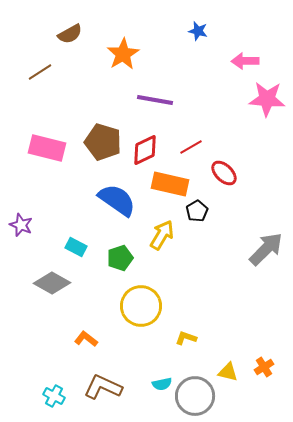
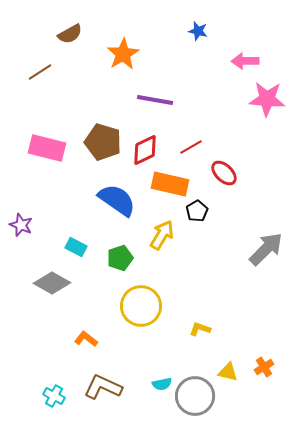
yellow L-shape: moved 14 px right, 9 px up
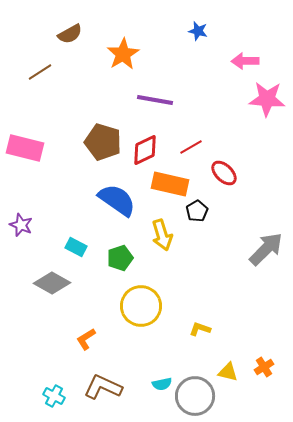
pink rectangle: moved 22 px left
yellow arrow: rotated 132 degrees clockwise
orange L-shape: rotated 70 degrees counterclockwise
